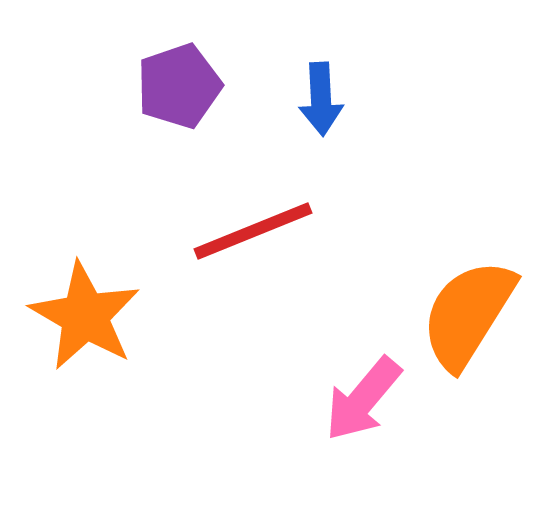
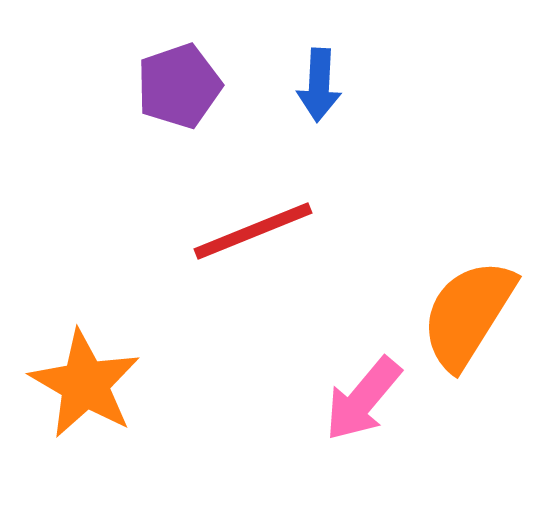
blue arrow: moved 2 px left, 14 px up; rotated 6 degrees clockwise
orange star: moved 68 px down
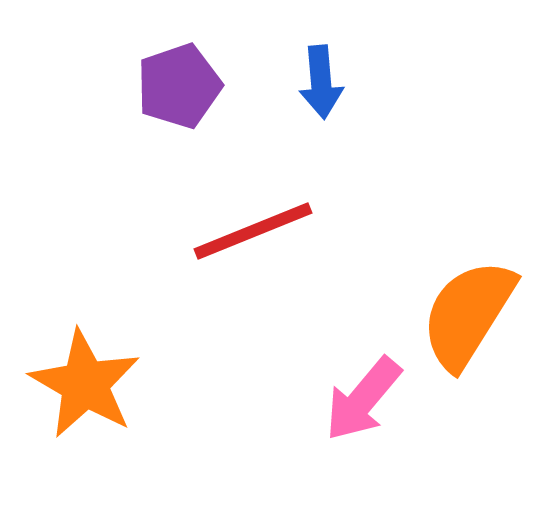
blue arrow: moved 2 px right, 3 px up; rotated 8 degrees counterclockwise
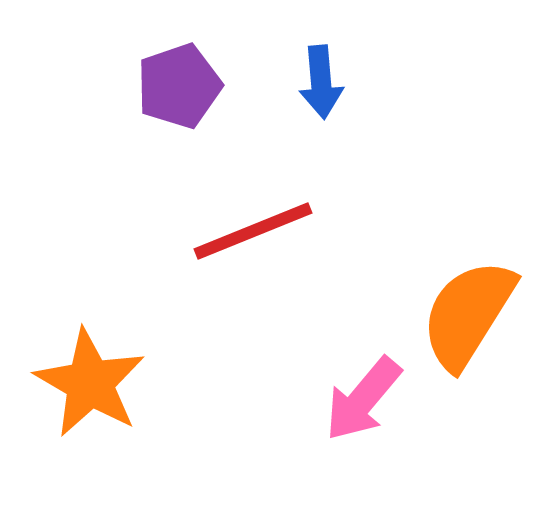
orange star: moved 5 px right, 1 px up
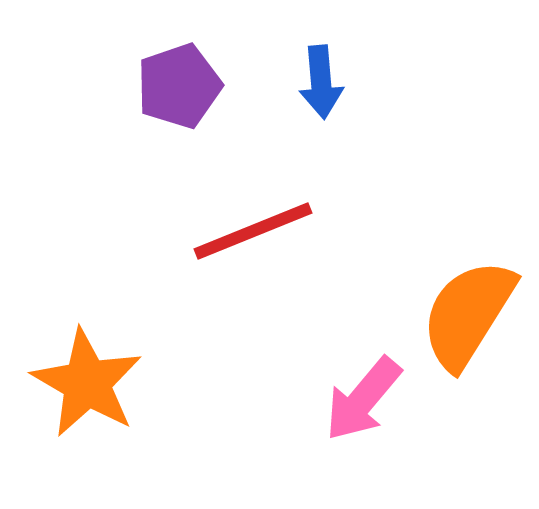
orange star: moved 3 px left
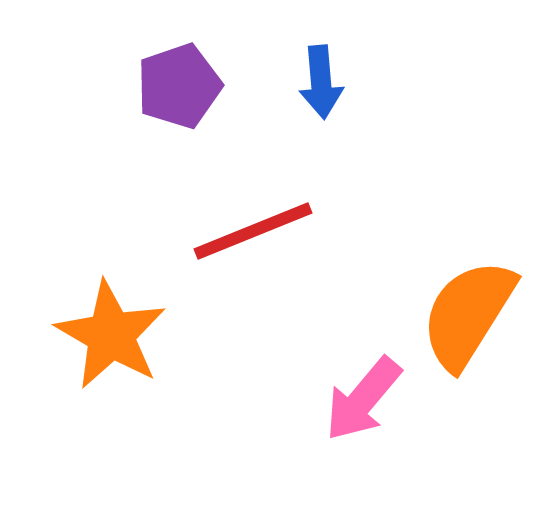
orange star: moved 24 px right, 48 px up
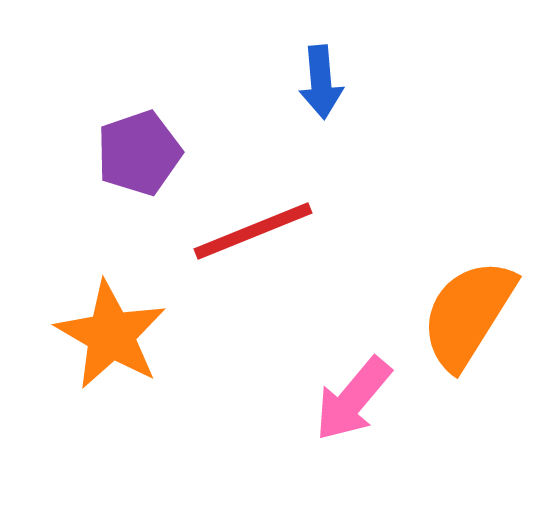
purple pentagon: moved 40 px left, 67 px down
pink arrow: moved 10 px left
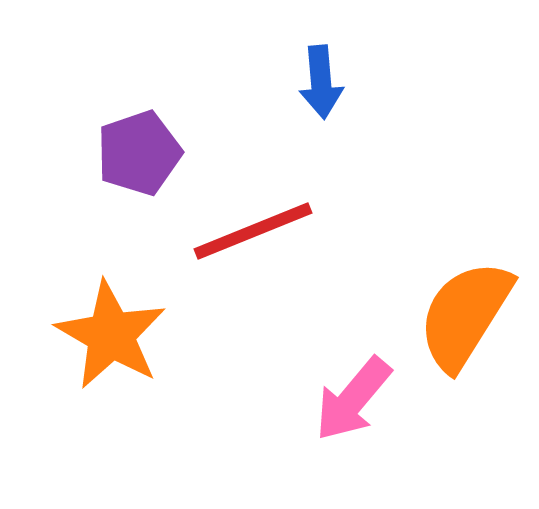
orange semicircle: moved 3 px left, 1 px down
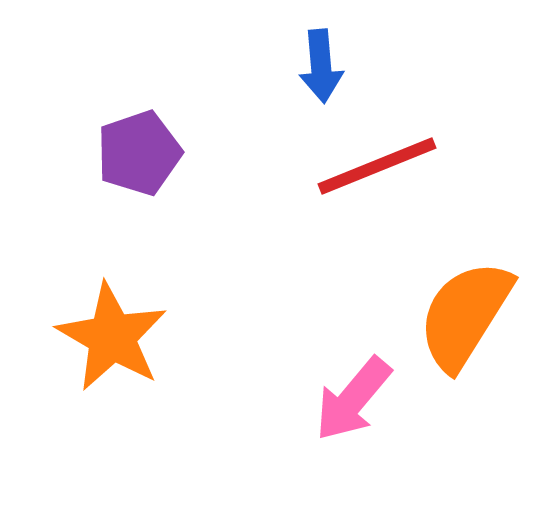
blue arrow: moved 16 px up
red line: moved 124 px right, 65 px up
orange star: moved 1 px right, 2 px down
